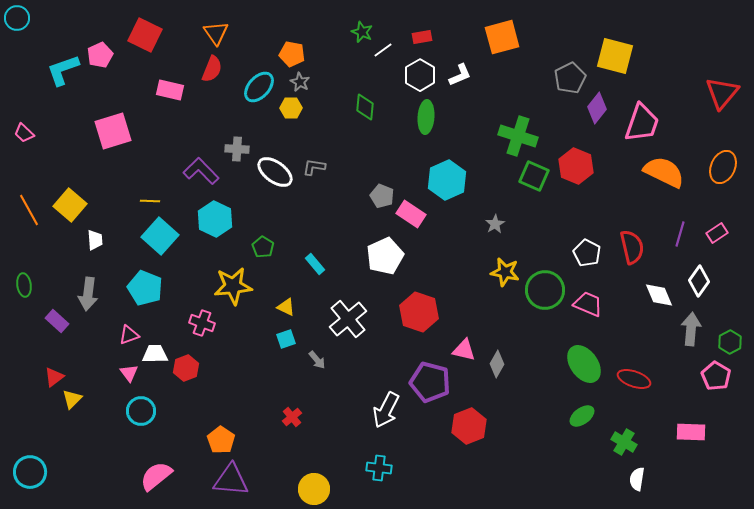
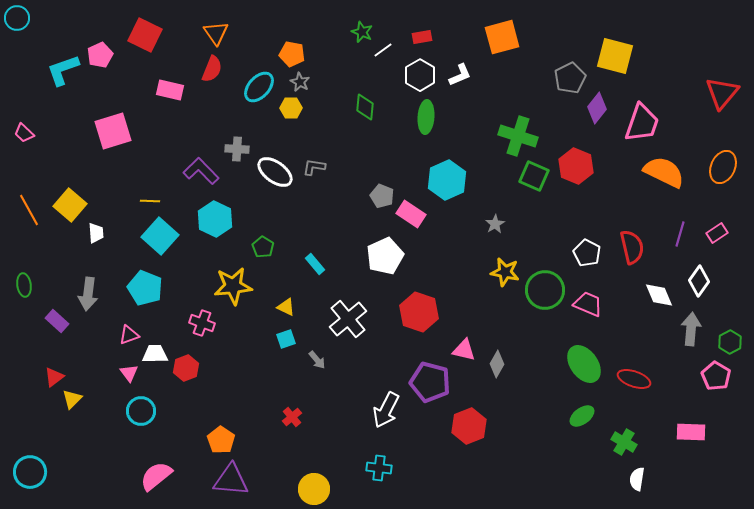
white trapezoid at (95, 240): moved 1 px right, 7 px up
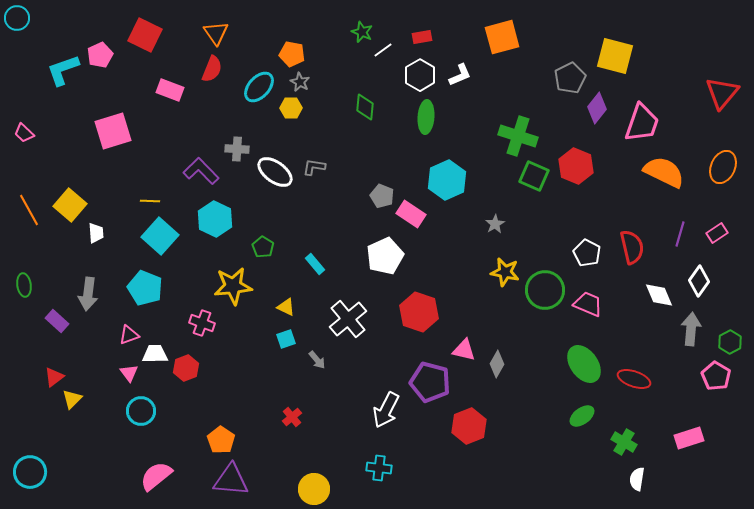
pink rectangle at (170, 90): rotated 8 degrees clockwise
pink rectangle at (691, 432): moved 2 px left, 6 px down; rotated 20 degrees counterclockwise
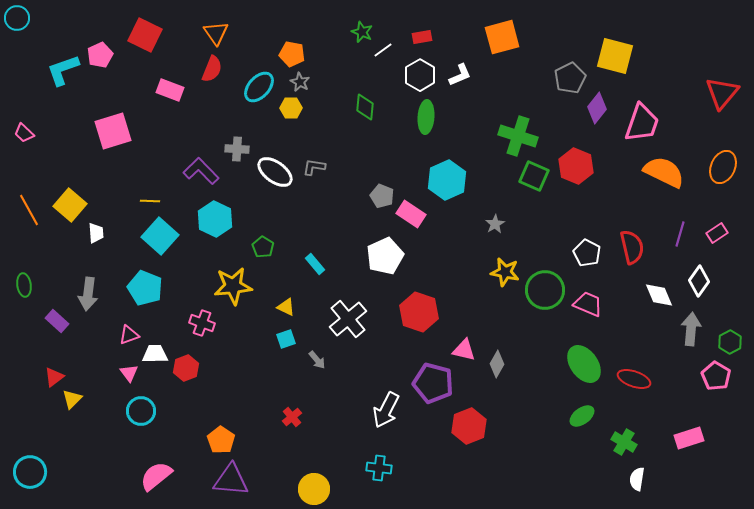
purple pentagon at (430, 382): moved 3 px right, 1 px down
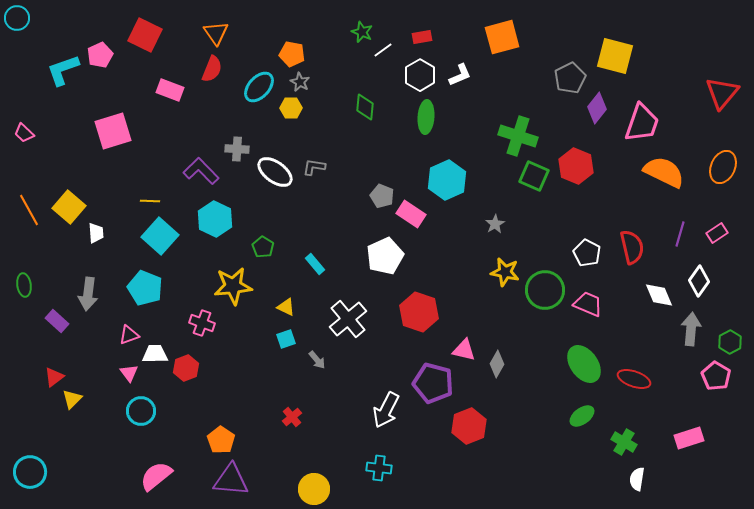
yellow square at (70, 205): moved 1 px left, 2 px down
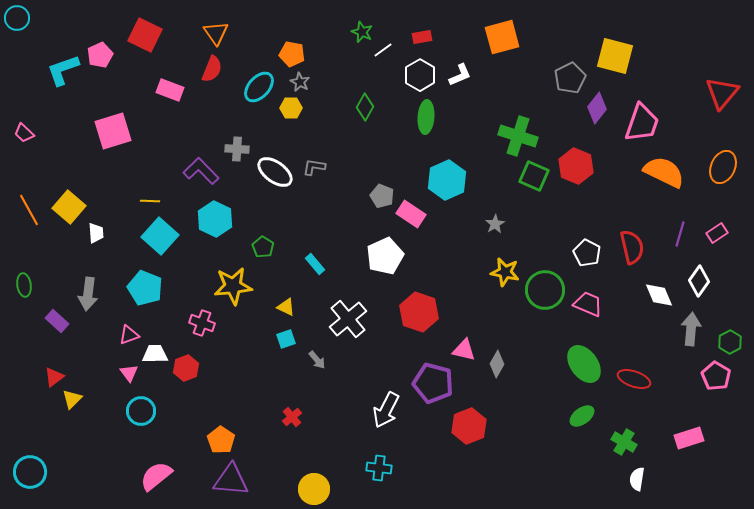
green diamond at (365, 107): rotated 24 degrees clockwise
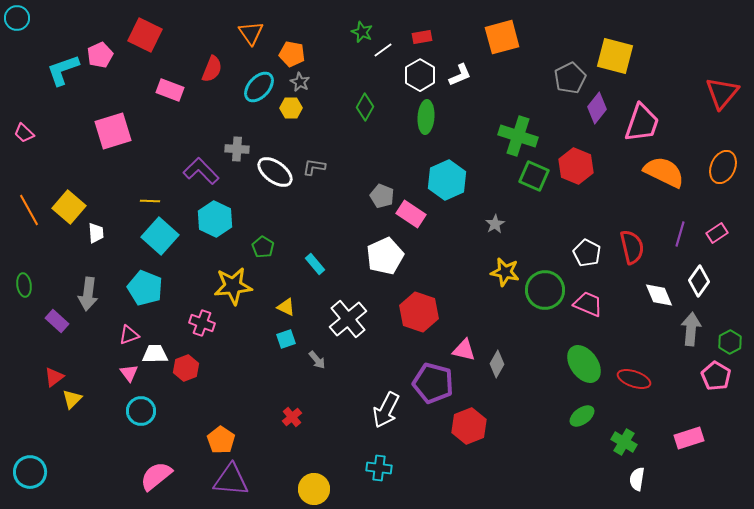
orange triangle at (216, 33): moved 35 px right
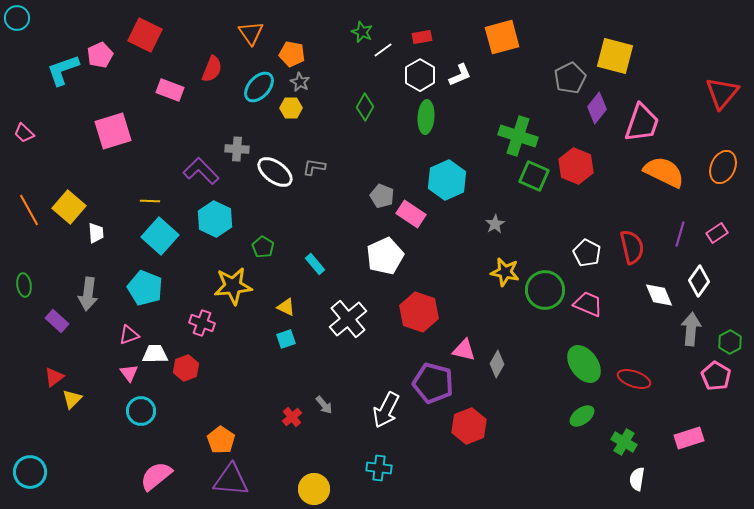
gray arrow at (317, 360): moved 7 px right, 45 px down
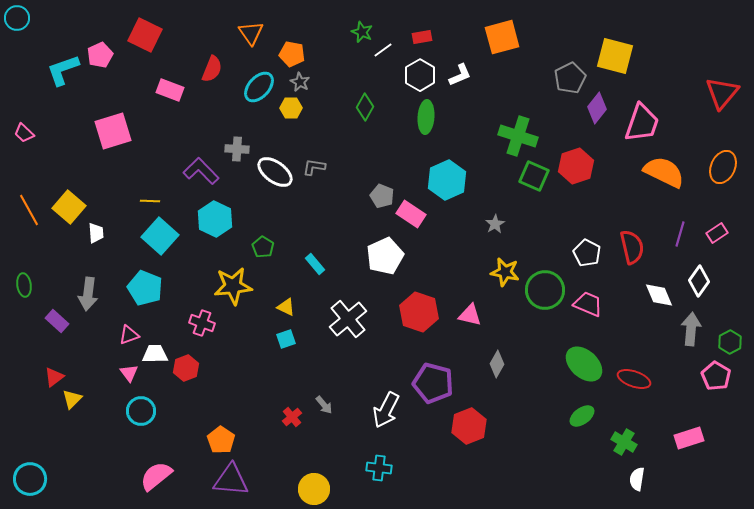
red hexagon at (576, 166): rotated 20 degrees clockwise
pink triangle at (464, 350): moved 6 px right, 35 px up
green ellipse at (584, 364): rotated 12 degrees counterclockwise
cyan circle at (30, 472): moved 7 px down
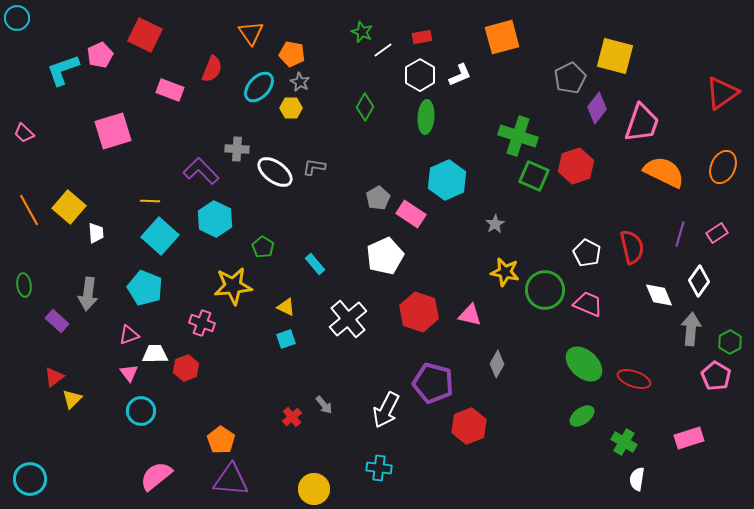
red triangle at (722, 93): rotated 15 degrees clockwise
gray pentagon at (382, 196): moved 4 px left, 2 px down; rotated 20 degrees clockwise
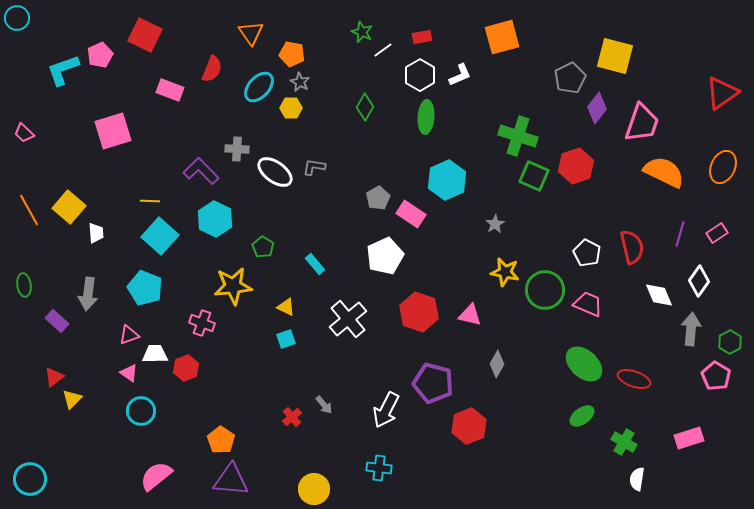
pink triangle at (129, 373): rotated 18 degrees counterclockwise
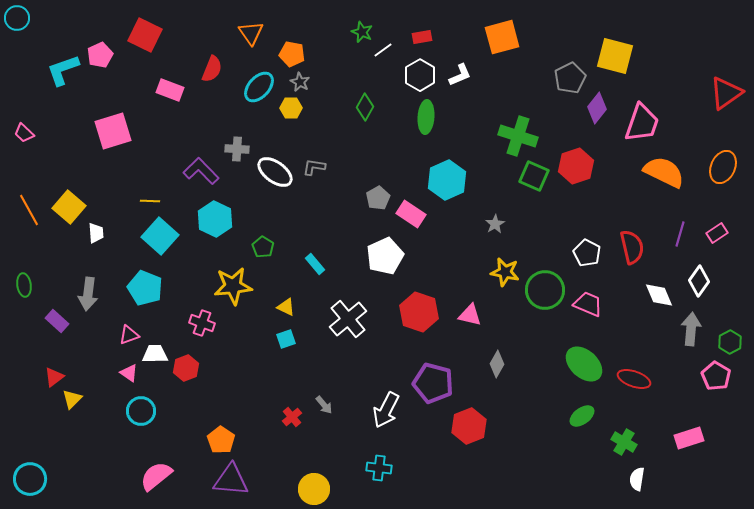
red triangle at (722, 93): moved 4 px right
